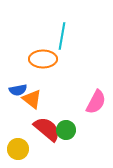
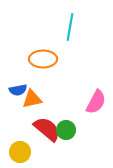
cyan line: moved 8 px right, 9 px up
orange triangle: rotated 50 degrees counterclockwise
yellow circle: moved 2 px right, 3 px down
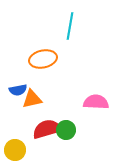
cyan line: moved 1 px up
orange ellipse: rotated 12 degrees counterclockwise
pink semicircle: rotated 115 degrees counterclockwise
red semicircle: rotated 56 degrees counterclockwise
yellow circle: moved 5 px left, 2 px up
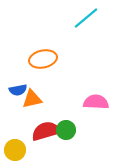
cyan line: moved 16 px right, 8 px up; rotated 40 degrees clockwise
red semicircle: moved 1 px left, 2 px down
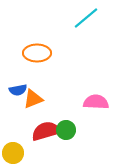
orange ellipse: moved 6 px left, 6 px up; rotated 12 degrees clockwise
orange triangle: moved 1 px right; rotated 10 degrees counterclockwise
yellow circle: moved 2 px left, 3 px down
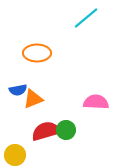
yellow circle: moved 2 px right, 2 px down
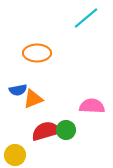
pink semicircle: moved 4 px left, 4 px down
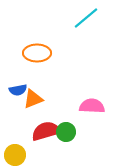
green circle: moved 2 px down
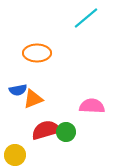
red semicircle: moved 1 px up
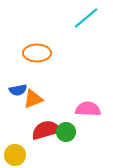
pink semicircle: moved 4 px left, 3 px down
